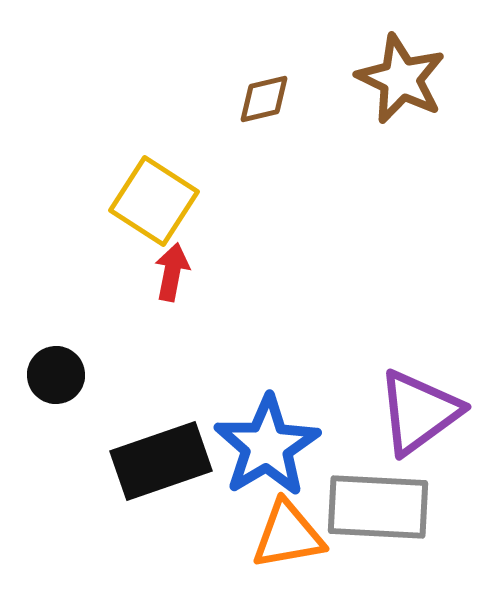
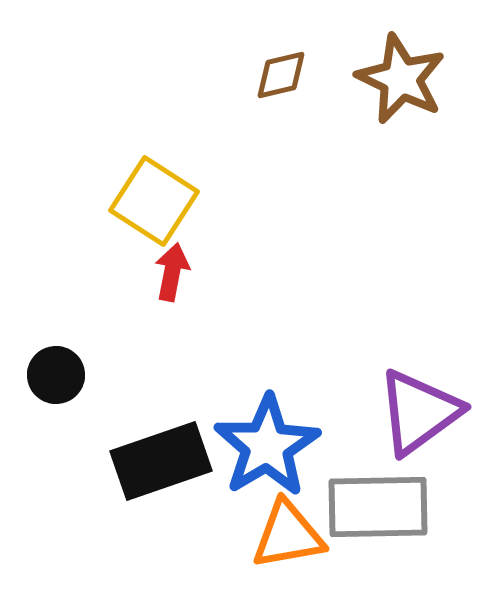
brown diamond: moved 17 px right, 24 px up
gray rectangle: rotated 4 degrees counterclockwise
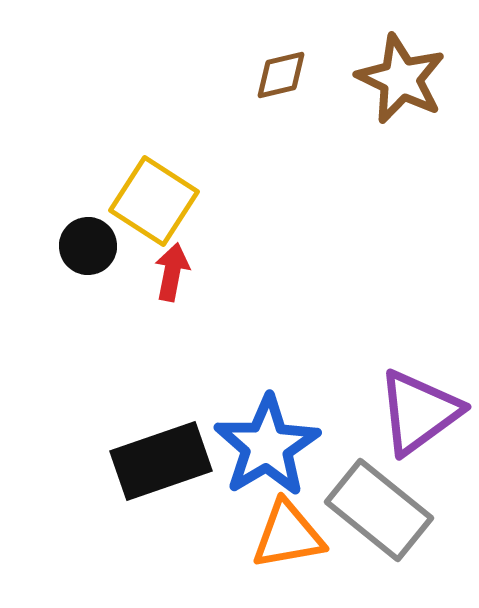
black circle: moved 32 px right, 129 px up
gray rectangle: moved 1 px right, 3 px down; rotated 40 degrees clockwise
